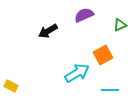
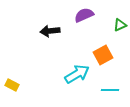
black arrow: moved 2 px right; rotated 24 degrees clockwise
cyan arrow: moved 1 px down
yellow rectangle: moved 1 px right, 1 px up
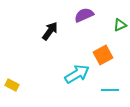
black arrow: rotated 132 degrees clockwise
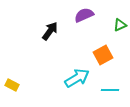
cyan arrow: moved 4 px down
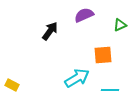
orange square: rotated 24 degrees clockwise
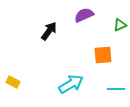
black arrow: moved 1 px left
cyan arrow: moved 6 px left, 6 px down
yellow rectangle: moved 1 px right, 3 px up
cyan line: moved 6 px right, 1 px up
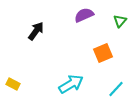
green triangle: moved 4 px up; rotated 24 degrees counterclockwise
black arrow: moved 13 px left
orange square: moved 2 px up; rotated 18 degrees counterclockwise
yellow rectangle: moved 2 px down
cyan line: rotated 48 degrees counterclockwise
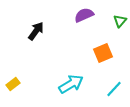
yellow rectangle: rotated 64 degrees counterclockwise
cyan line: moved 2 px left
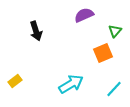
green triangle: moved 5 px left, 10 px down
black arrow: rotated 126 degrees clockwise
yellow rectangle: moved 2 px right, 3 px up
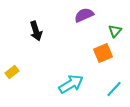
yellow rectangle: moved 3 px left, 9 px up
